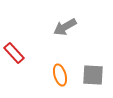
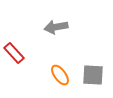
gray arrow: moved 9 px left; rotated 20 degrees clockwise
orange ellipse: rotated 20 degrees counterclockwise
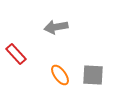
red rectangle: moved 2 px right, 1 px down
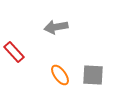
red rectangle: moved 2 px left, 2 px up
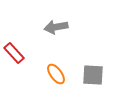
red rectangle: moved 1 px down
orange ellipse: moved 4 px left, 1 px up
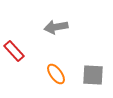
red rectangle: moved 2 px up
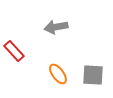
orange ellipse: moved 2 px right
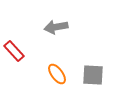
orange ellipse: moved 1 px left
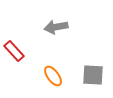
orange ellipse: moved 4 px left, 2 px down
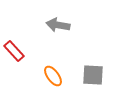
gray arrow: moved 2 px right, 2 px up; rotated 20 degrees clockwise
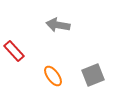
gray square: rotated 25 degrees counterclockwise
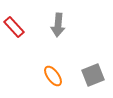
gray arrow: rotated 95 degrees counterclockwise
red rectangle: moved 24 px up
